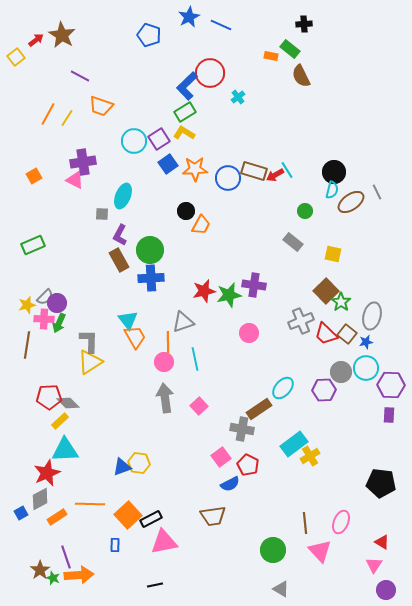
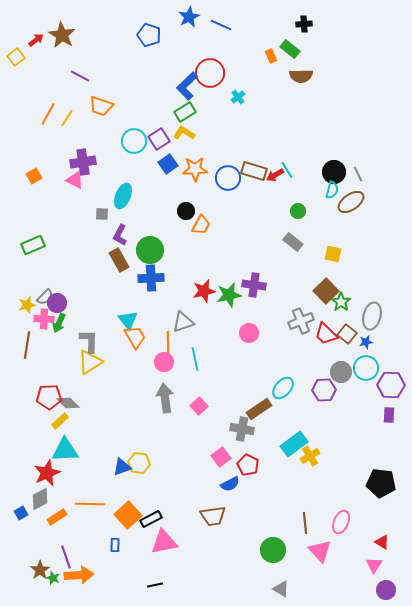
orange rectangle at (271, 56): rotated 56 degrees clockwise
brown semicircle at (301, 76): rotated 65 degrees counterclockwise
gray line at (377, 192): moved 19 px left, 18 px up
green circle at (305, 211): moved 7 px left
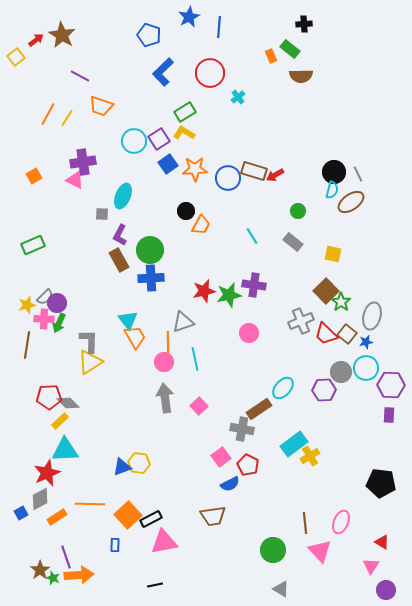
blue line at (221, 25): moved 2 px left, 2 px down; rotated 70 degrees clockwise
blue L-shape at (187, 86): moved 24 px left, 14 px up
cyan line at (287, 170): moved 35 px left, 66 px down
pink triangle at (374, 565): moved 3 px left, 1 px down
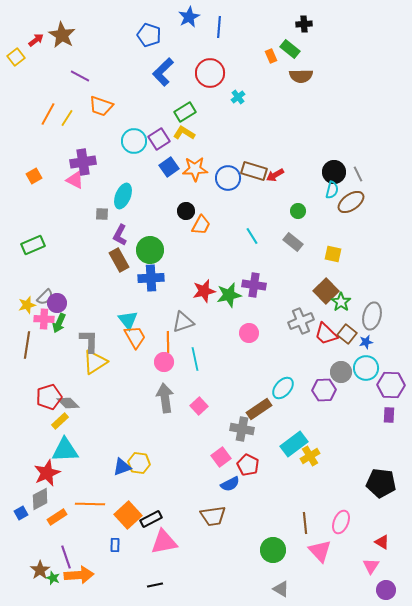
blue square at (168, 164): moved 1 px right, 3 px down
yellow triangle at (90, 362): moved 5 px right
red pentagon at (49, 397): rotated 15 degrees counterclockwise
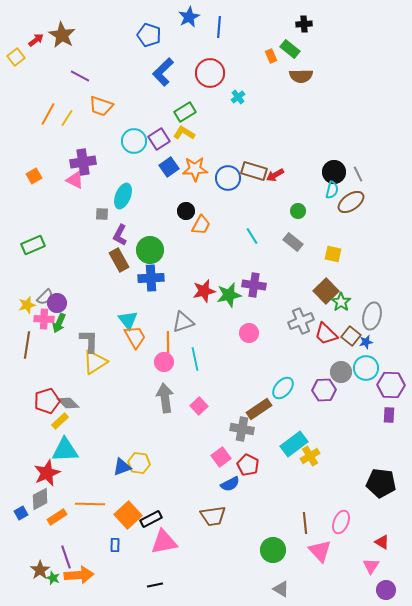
brown square at (347, 334): moved 4 px right, 2 px down
red pentagon at (49, 397): moved 2 px left, 4 px down
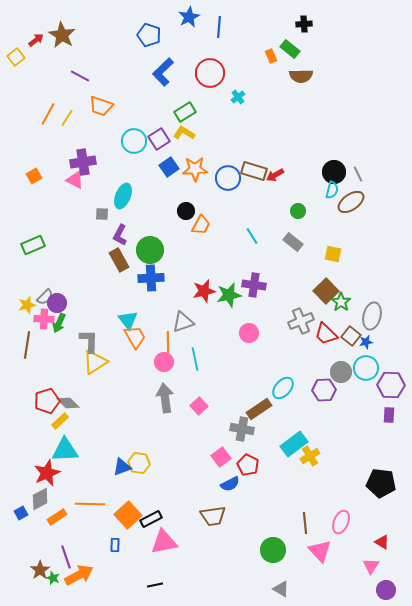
orange arrow at (79, 575): rotated 24 degrees counterclockwise
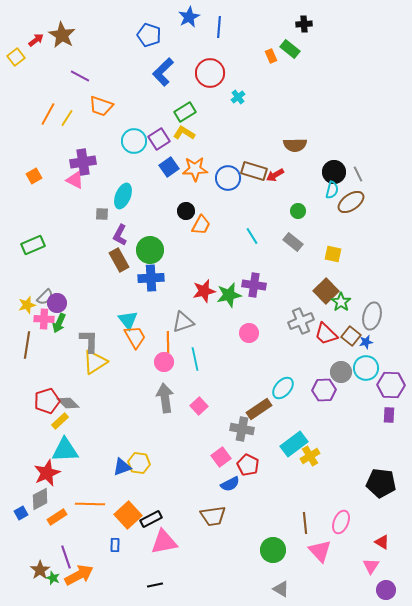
brown semicircle at (301, 76): moved 6 px left, 69 px down
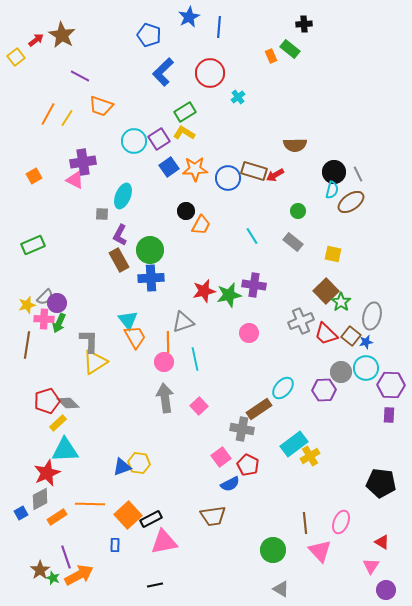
yellow rectangle at (60, 421): moved 2 px left, 2 px down
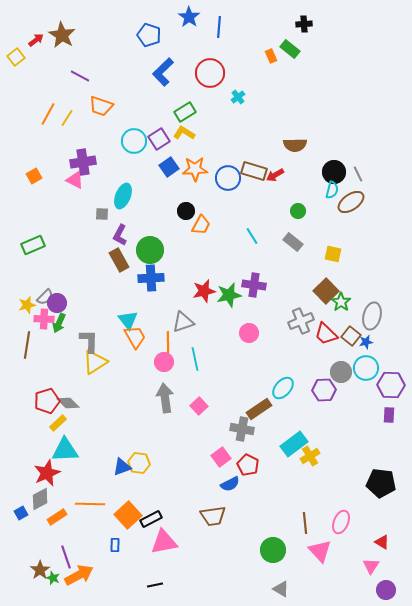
blue star at (189, 17): rotated 10 degrees counterclockwise
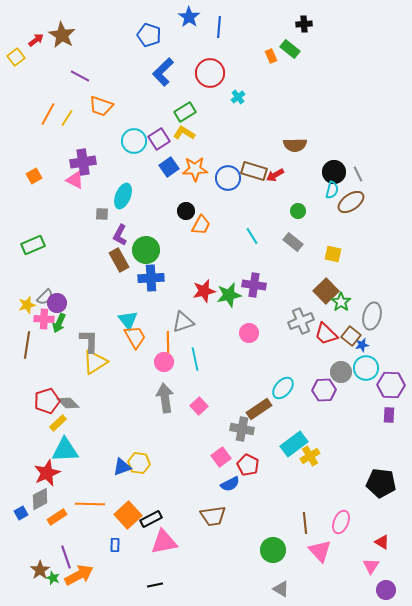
green circle at (150, 250): moved 4 px left
blue star at (366, 342): moved 4 px left, 3 px down
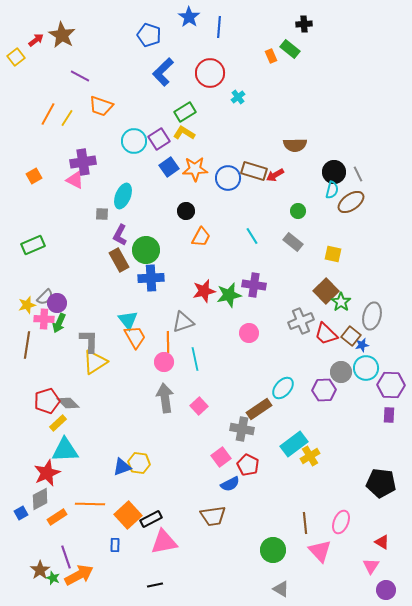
orange trapezoid at (201, 225): moved 12 px down
